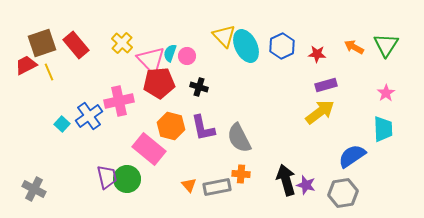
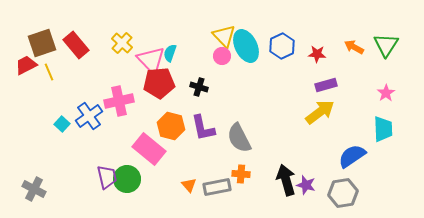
pink circle: moved 35 px right
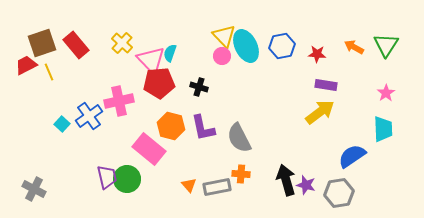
blue hexagon: rotated 15 degrees clockwise
purple rectangle: rotated 25 degrees clockwise
gray hexagon: moved 4 px left
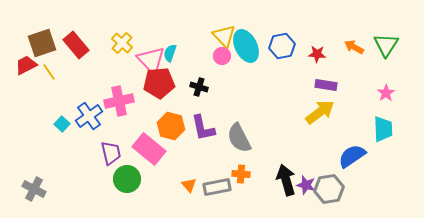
yellow line: rotated 12 degrees counterclockwise
purple trapezoid: moved 4 px right, 24 px up
gray hexagon: moved 10 px left, 4 px up
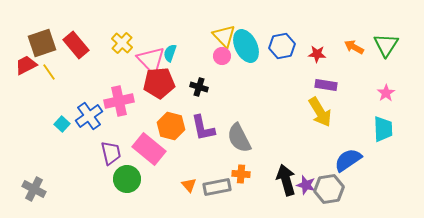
yellow arrow: rotated 96 degrees clockwise
blue semicircle: moved 4 px left, 4 px down
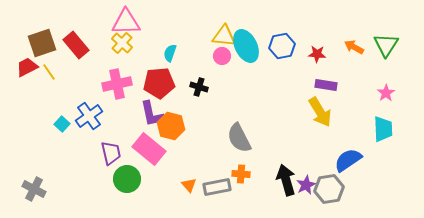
yellow triangle: rotated 40 degrees counterclockwise
pink triangle: moved 25 px left, 38 px up; rotated 48 degrees counterclockwise
red trapezoid: moved 1 px right, 2 px down
pink cross: moved 2 px left, 17 px up
purple L-shape: moved 51 px left, 14 px up
purple star: rotated 30 degrees clockwise
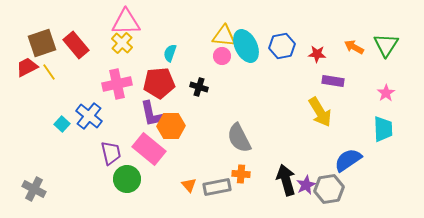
purple rectangle: moved 7 px right, 4 px up
blue cross: rotated 16 degrees counterclockwise
orange hexagon: rotated 16 degrees counterclockwise
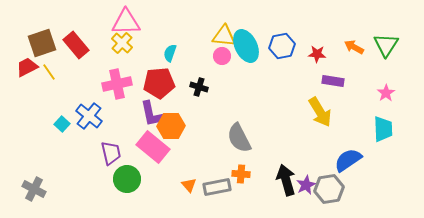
pink rectangle: moved 4 px right, 2 px up
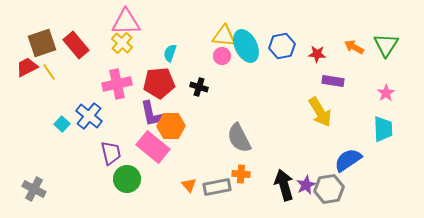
black arrow: moved 2 px left, 5 px down
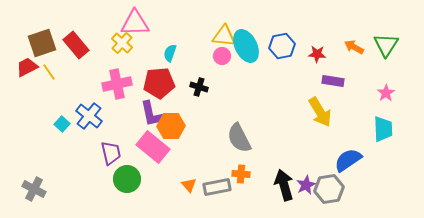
pink triangle: moved 9 px right, 1 px down
